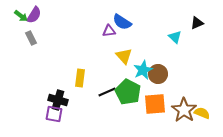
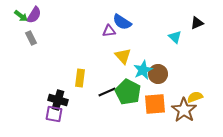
yellow triangle: moved 1 px left
yellow semicircle: moved 7 px left, 16 px up; rotated 42 degrees counterclockwise
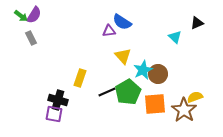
yellow rectangle: rotated 12 degrees clockwise
green pentagon: rotated 15 degrees clockwise
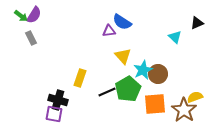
green pentagon: moved 3 px up
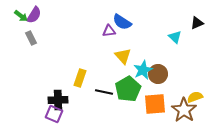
black line: moved 3 px left; rotated 36 degrees clockwise
black cross: rotated 18 degrees counterclockwise
purple square: rotated 12 degrees clockwise
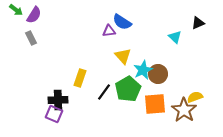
green arrow: moved 5 px left, 6 px up
black triangle: moved 1 px right
black line: rotated 66 degrees counterclockwise
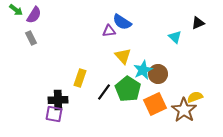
green pentagon: rotated 10 degrees counterclockwise
orange square: rotated 20 degrees counterclockwise
purple square: rotated 12 degrees counterclockwise
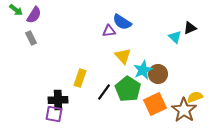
black triangle: moved 8 px left, 5 px down
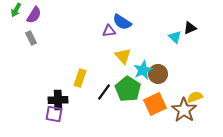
green arrow: rotated 80 degrees clockwise
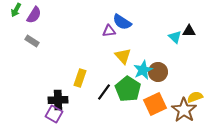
black triangle: moved 1 px left, 3 px down; rotated 24 degrees clockwise
gray rectangle: moved 1 px right, 3 px down; rotated 32 degrees counterclockwise
brown circle: moved 2 px up
purple square: rotated 18 degrees clockwise
